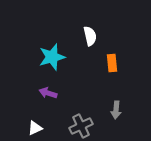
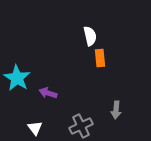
cyan star: moved 35 px left, 21 px down; rotated 24 degrees counterclockwise
orange rectangle: moved 12 px left, 5 px up
white triangle: rotated 42 degrees counterclockwise
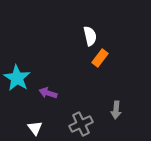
orange rectangle: rotated 42 degrees clockwise
gray cross: moved 2 px up
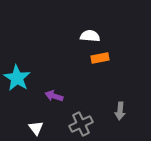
white semicircle: rotated 72 degrees counterclockwise
orange rectangle: rotated 42 degrees clockwise
purple arrow: moved 6 px right, 3 px down
gray arrow: moved 4 px right, 1 px down
white triangle: moved 1 px right
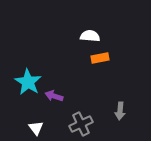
cyan star: moved 11 px right, 4 px down
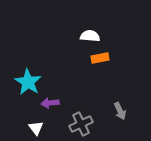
purple arrow: moved 4 px left, 7 px down; rotated 24 degrees counterclockwise
gray arrow: rotated 30 degrees counterclockwise
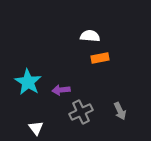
purple arrow: moved 11 px right, 13 px up
gray cross: moved 12 px up
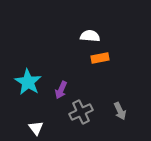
purple arrow: rotated 60 degrees counterclockwise
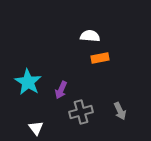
gray cross: rotated 10 degrees clockwise
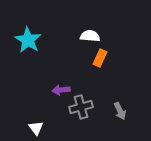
orange rectangle: rotated 54 degrees counterclockwise
cyan star: moved 42 px up
purple arrow: rotated 60 degrees clockwise
gray cross: moved 5 px up
